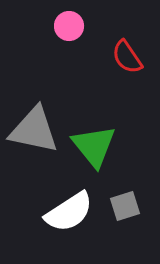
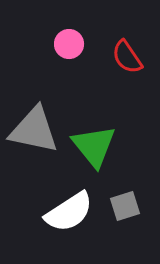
pink circle: moved 18 px down
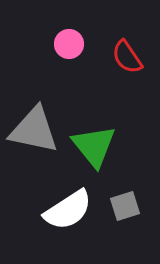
white semicircle: moved 1 px left, 2 px up
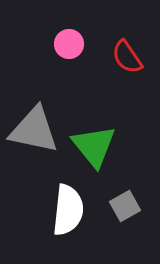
gray square: rotated 12 degrees counterclockwise
white semicircle: rotated 51 degrees counterclockwise
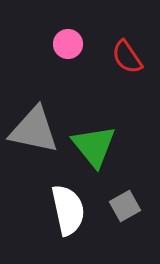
pink circle: moved 1 px left
white semicircle: rotated 18 degrees counterclockwise
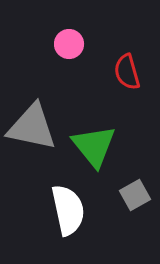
pink circle: moved 1 px right
red semicircle: moved 15 px down; rotated 18 degrees clockwise
gray triangle: moved 2 px left, 3 px up
gray square: moved 10 px right, 11 px up
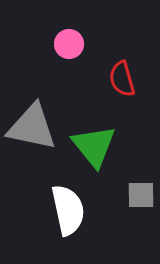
red semicircle: moved 5 px left, 7 px down
gray square: moved 6 px right; rotated 28 degrees clockwise
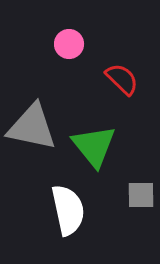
red semicircle: rotated 150 degrees clockwise
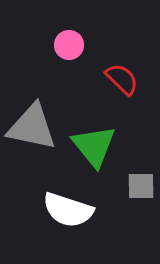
pink circle: moved 1 px down
gray square: moved 9 px up
white semicircle: rotated 120 degrees clockwise
